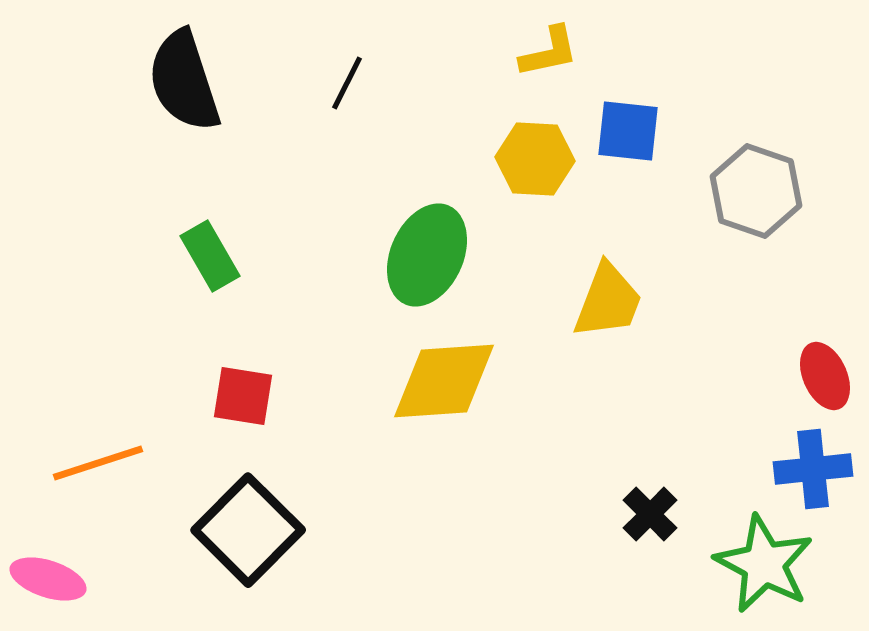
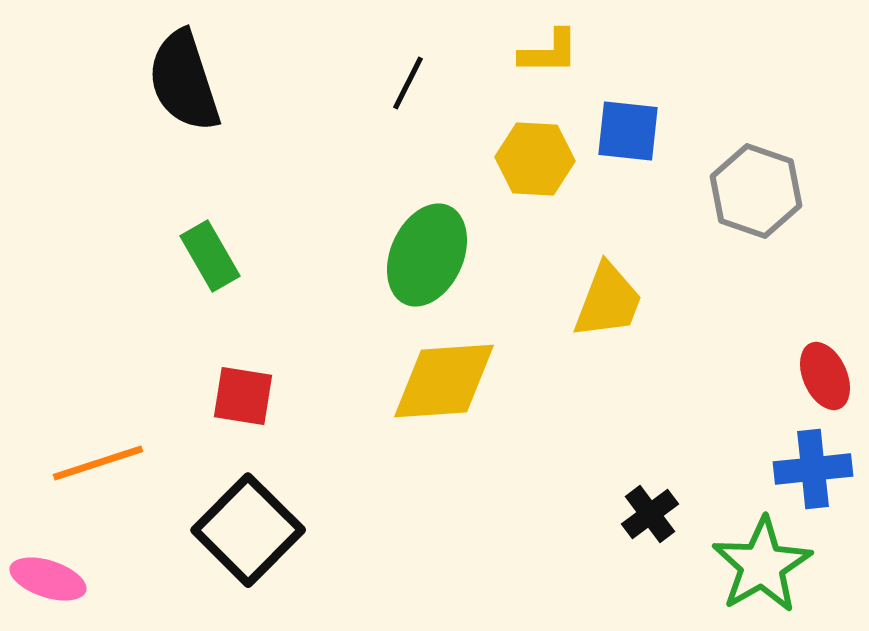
yellow L-shape: rotated 12 degrees clockwise
black line: moved 61 px right
black cross: rotated 8 degrees clockwise
green star: moved 2 px left, 1 px down; rotated 14 degrees clockwise
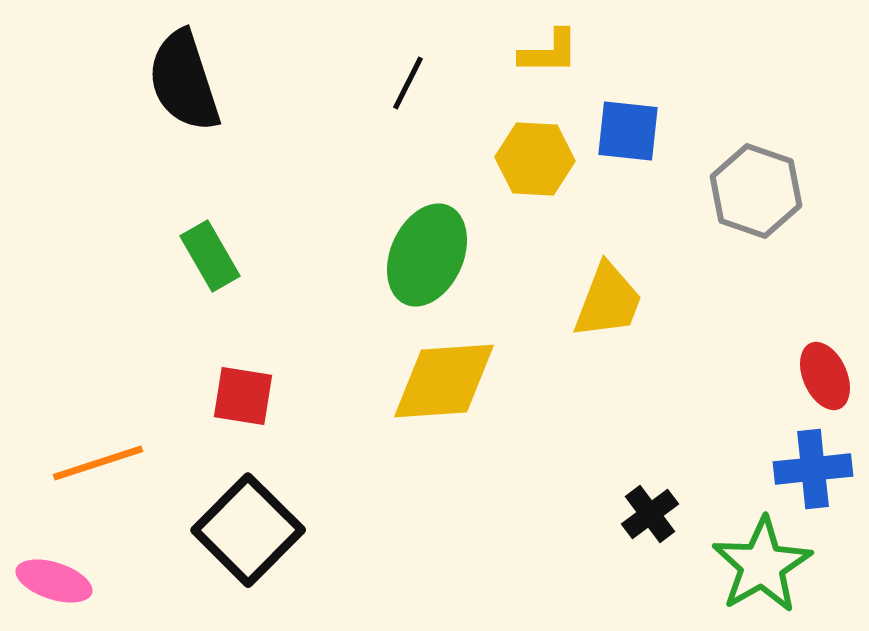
pink ellipse: moved 6 px right, 2 px down
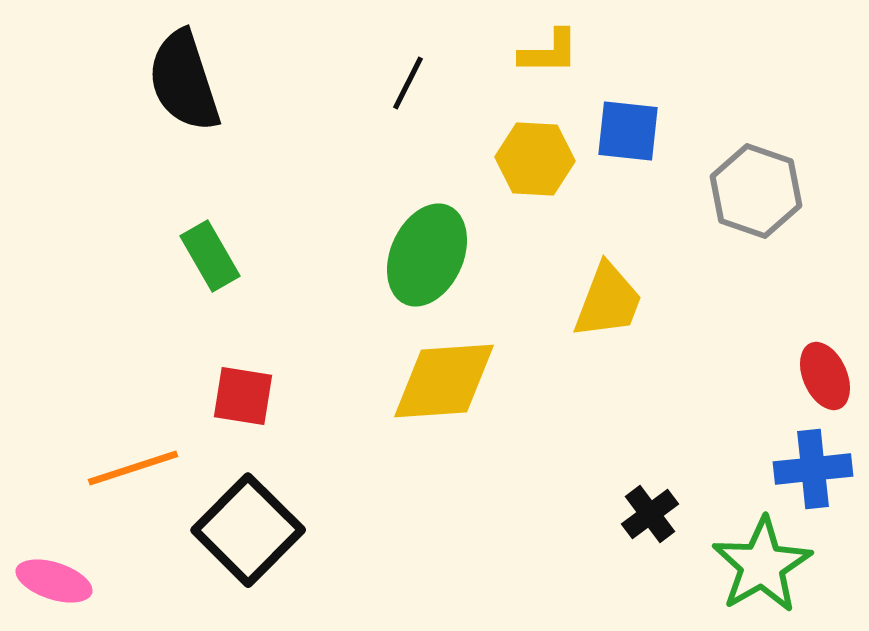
orange line: moved 35 px right, 5 px down
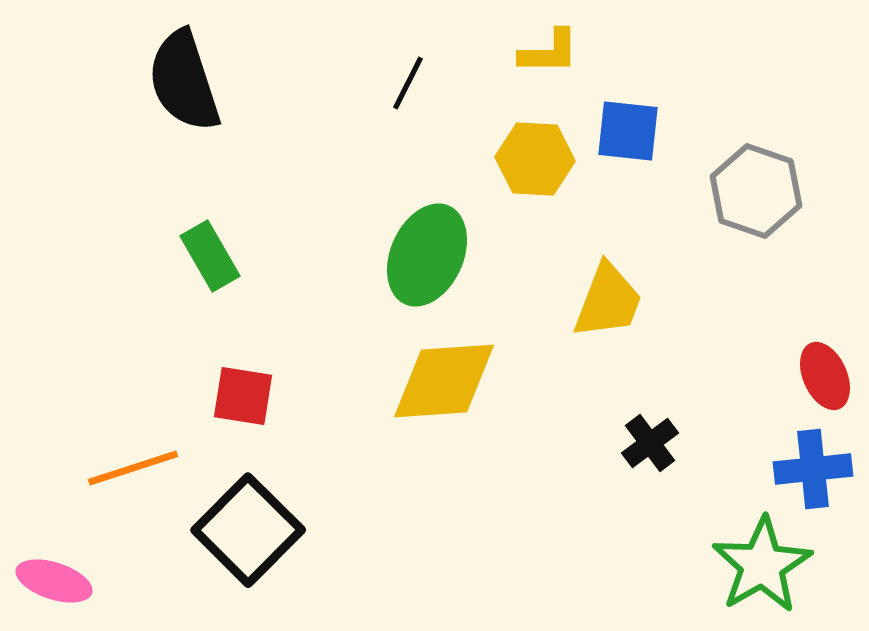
black cross: moved 71 px up
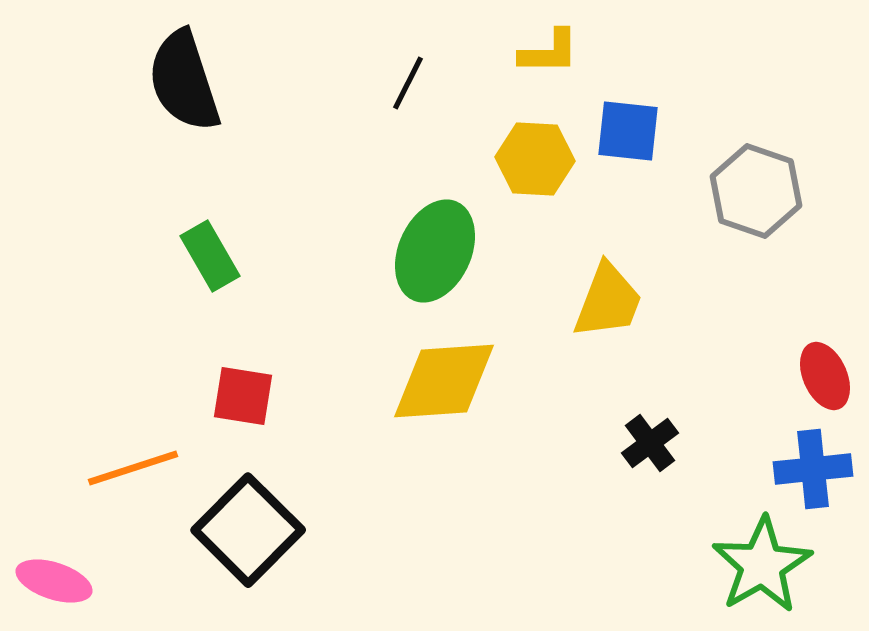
green ellipse: moved 8 px right, 4 px up
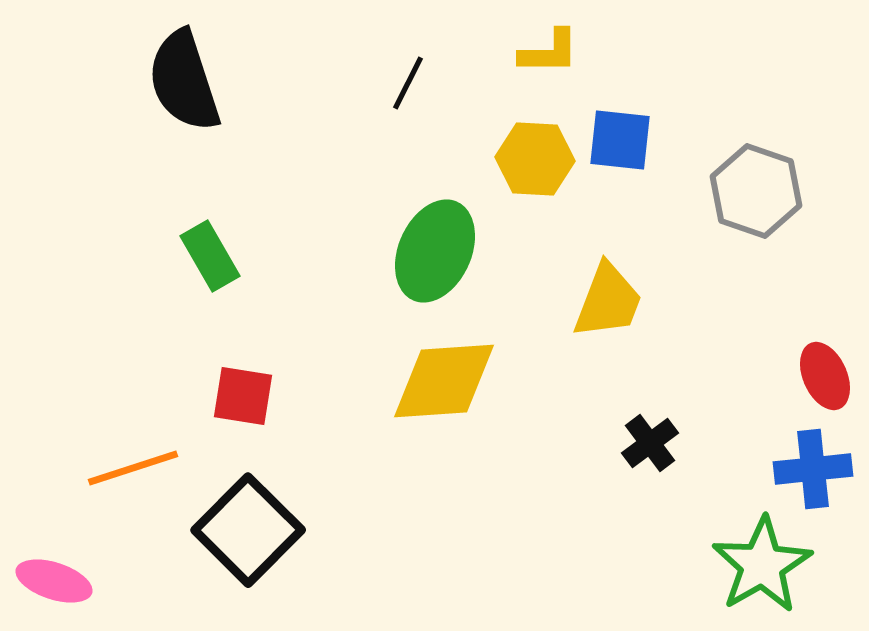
blue square: moved 8 px left, 9 px down
